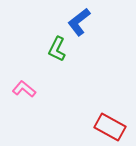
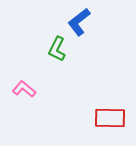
red rectangle: moved 9 px up; rotated 28 degrees counterclockwise
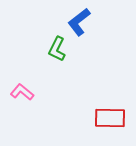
pink L-shape: moved 2 px left, 3 px down
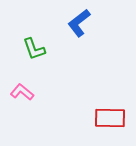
blue L-shape: moved 1 px down
green L-shape: moved 23 px left; rotated 45 degrees counterclockwise
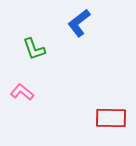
red rectangle: moved 1 px right
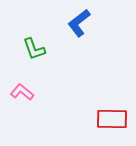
red rectangle: moved 1 px right, 1 px down
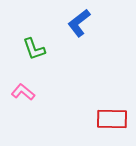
pink L-shape: moved 1 px right
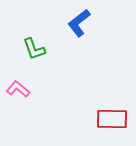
pink L-shape: moved 5 px left, 3 px up
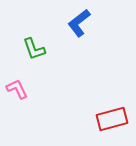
pink L-shape: moved 1 px left; rotated 25 degrees clockwise
red rectangle: rotated 16 degrees counterclockwise
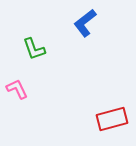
blue L-shape: moved 6 px right
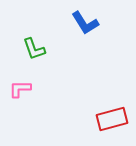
blue L-shape: rotated 84 degrees counterclockwise
pink L-shape: moved 3 px right; rotated 65 degrees counterclockwise
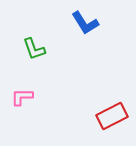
pink L-shape: moved 2 px right, 8 px down
red rectangle: moved 3 px up; rotated 12 degrees counterclockwise
